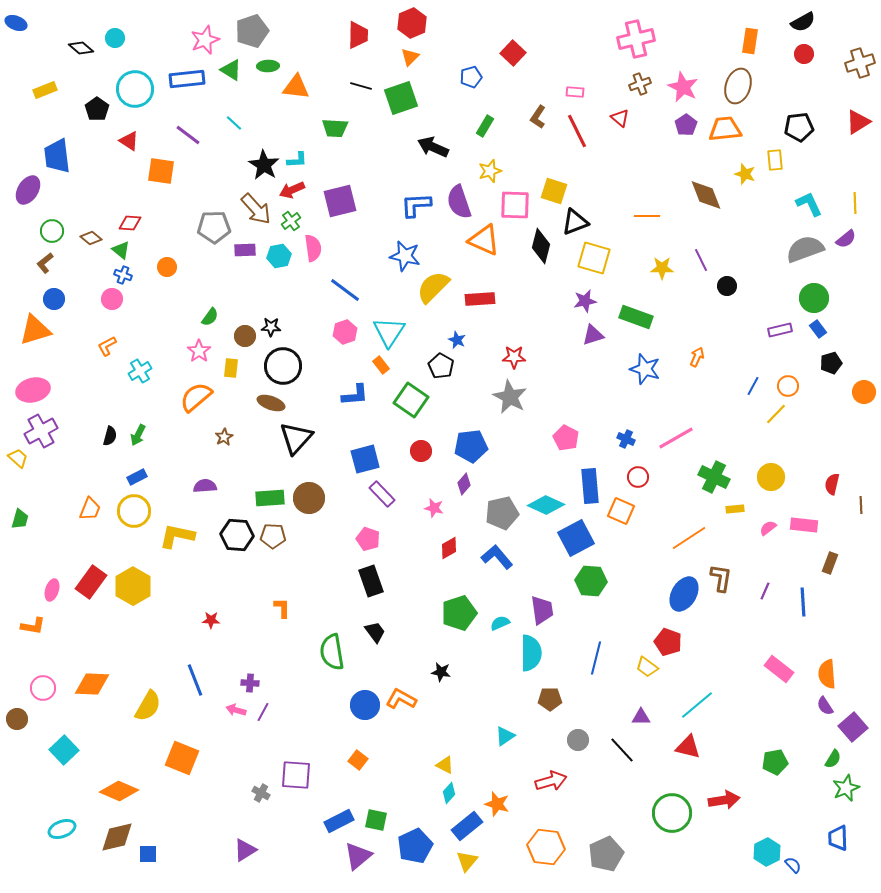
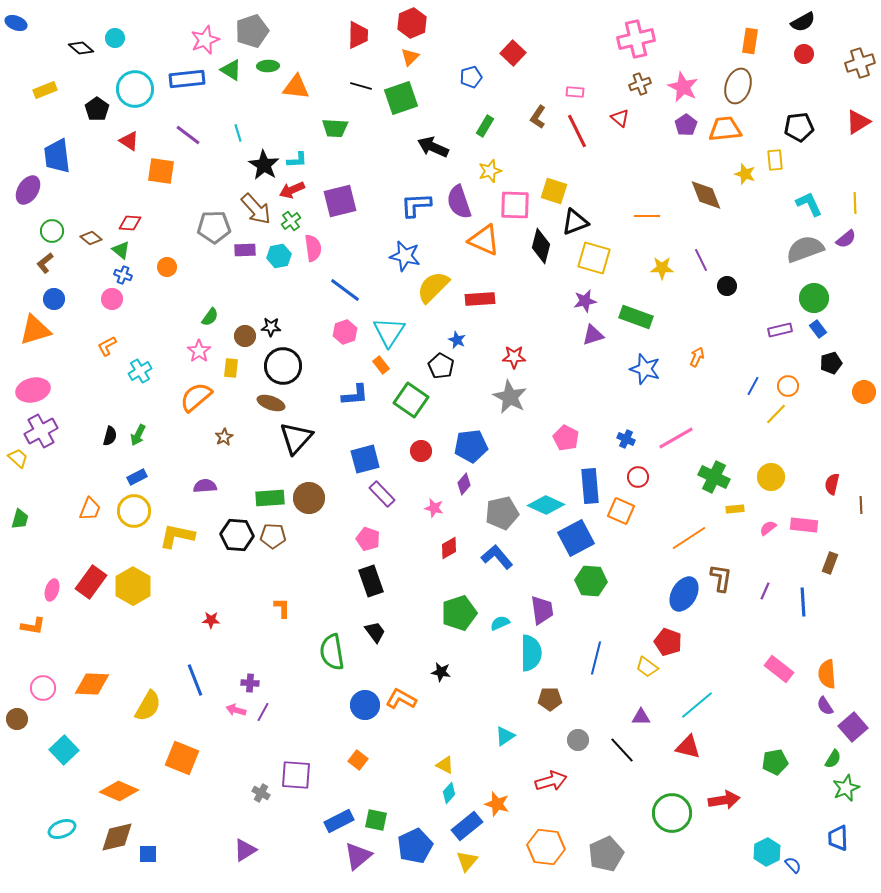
cyan line at (234, 123): moved 4 px right, 10 px down; rotated 30 degrees clockwise
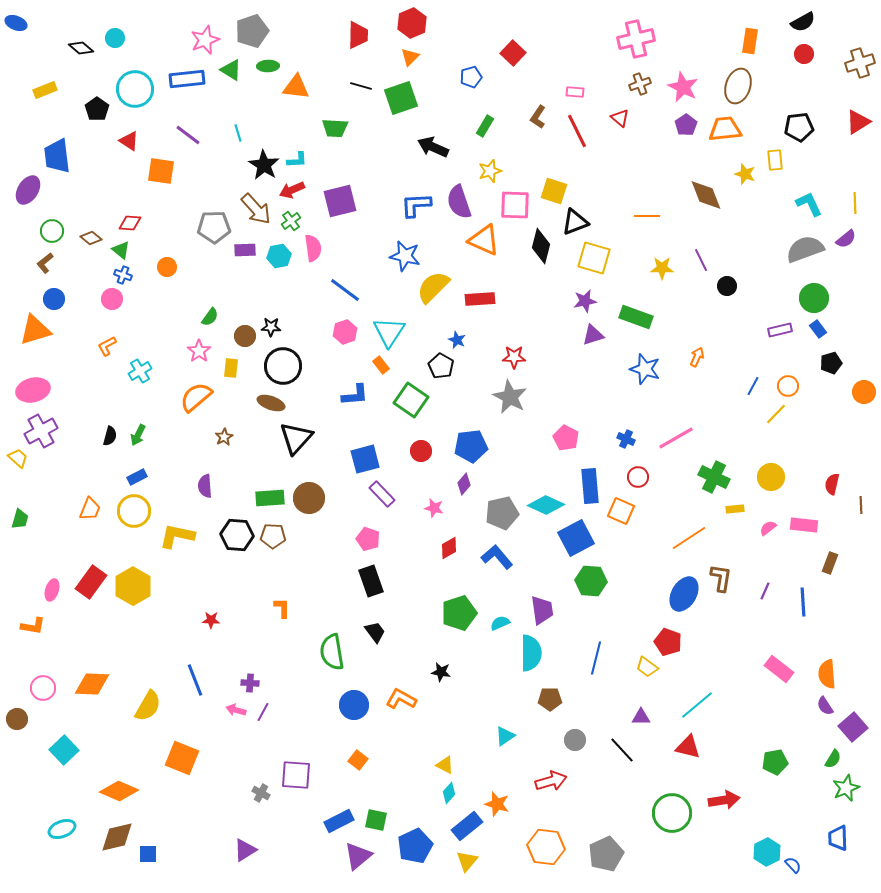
purple semicircle at (205, 486): rotated 90 degrees counterclockwise
blue circle at (365, 705): moved 11 px left
gray circle at (578, 740): moved 3 px left
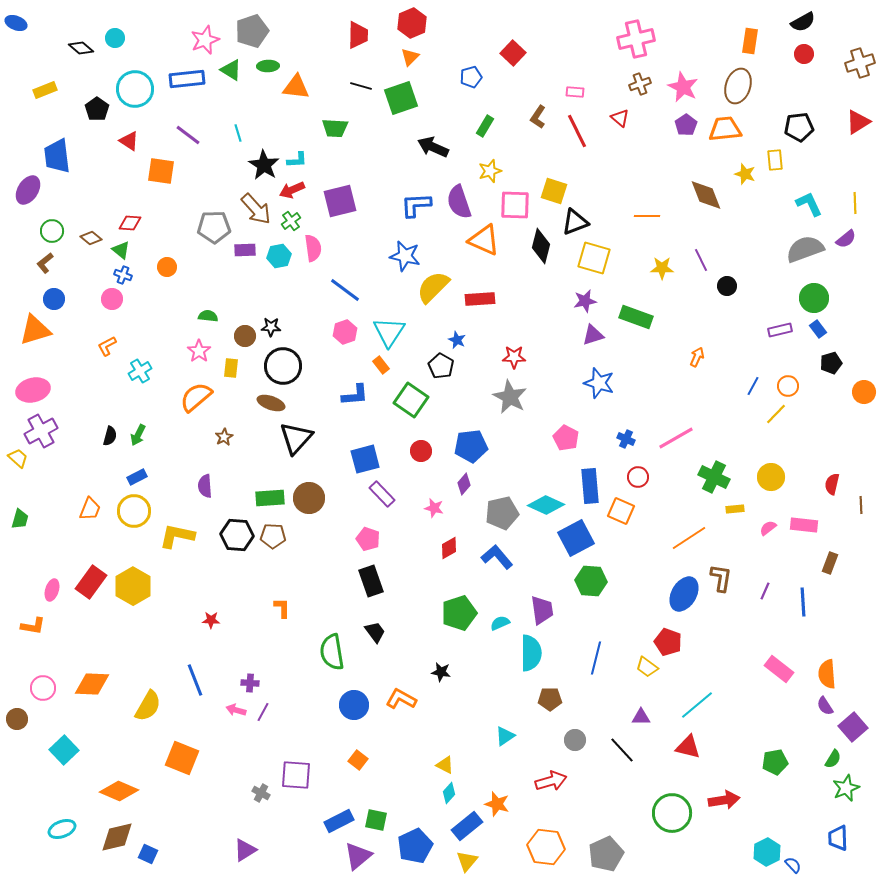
green semicircle at (210, 317): moved 2 px left, 1 px up; rotated 120 degrees counterclockwise
blue star at (645, 369): moved 46 px left, 14 px down
blue square at (148, 854): rotated 24 degrees clockwise
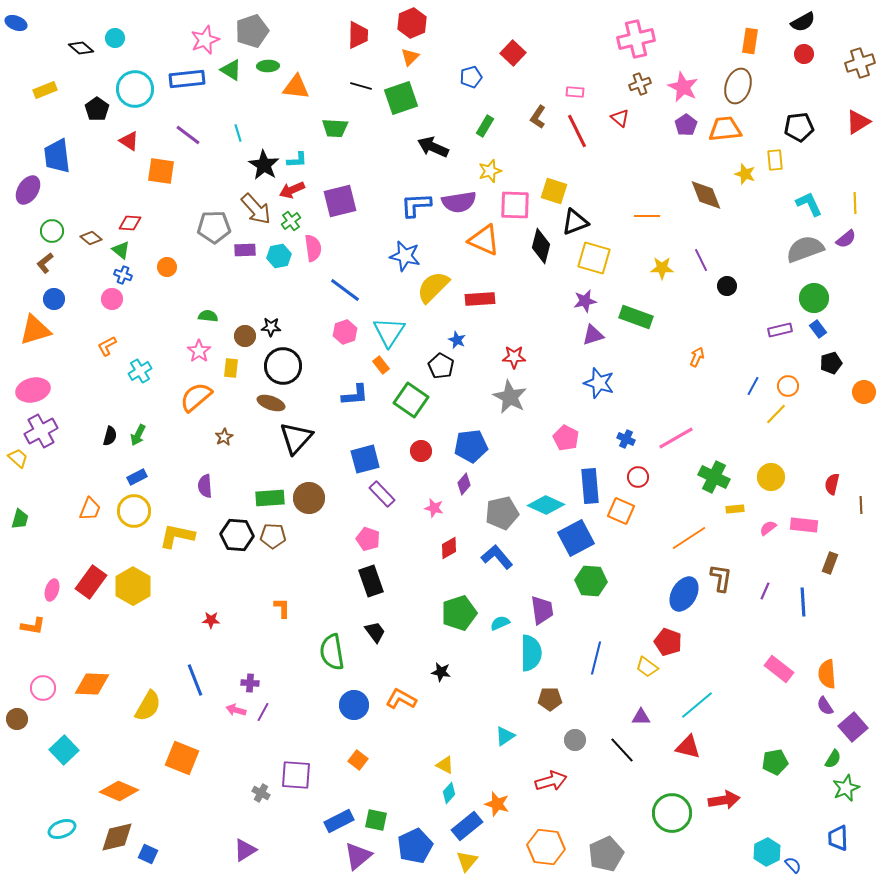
purple semicircle at (459, 202): rotated 80 degrees counterclockwise
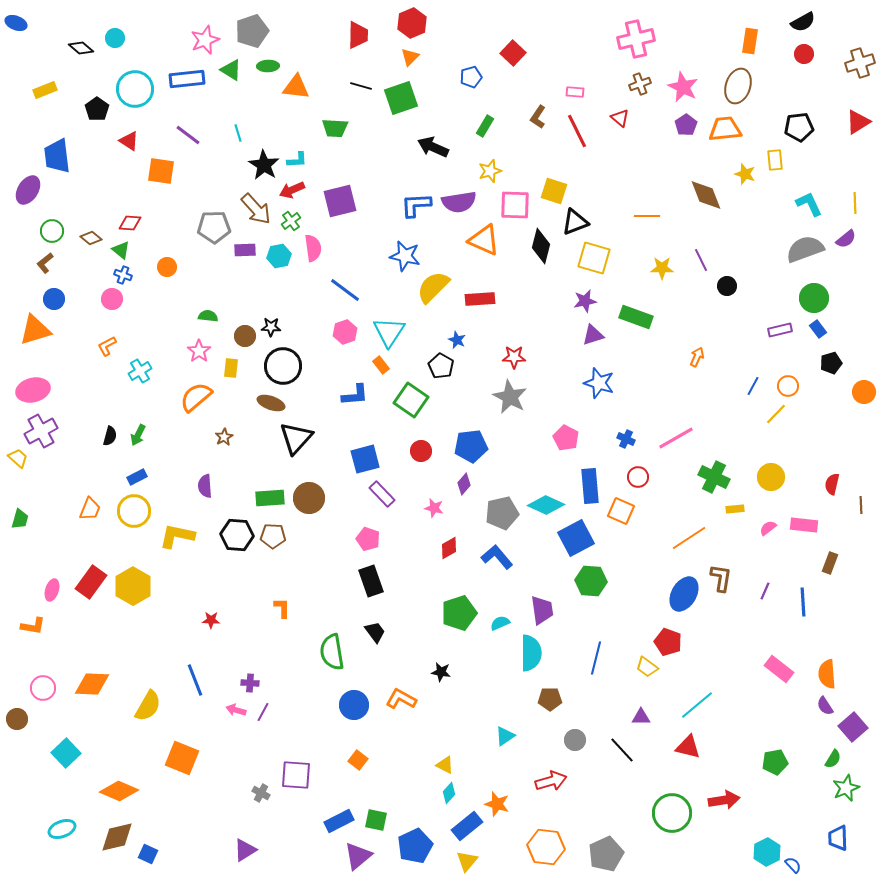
cyan square at (64, 750): moved 2 px right, 3 px down
